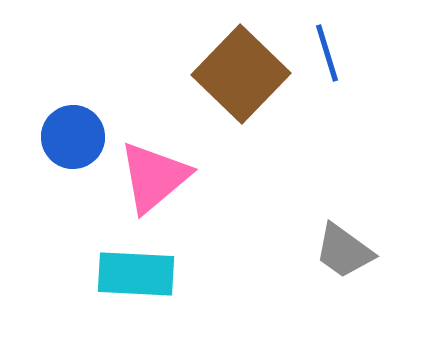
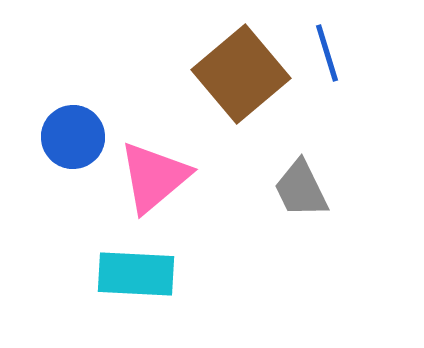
brown square: rotated 6 degrees clockwise
gray trapezoid: moved 43 px left, 62 px up; rotated 28 degrees clockwise
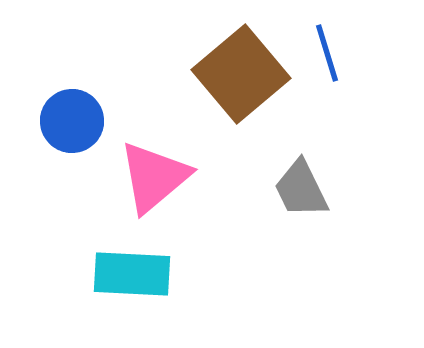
blue circle: moved 1 px left, 16 px up
cyan rectangle: moved 4 px left
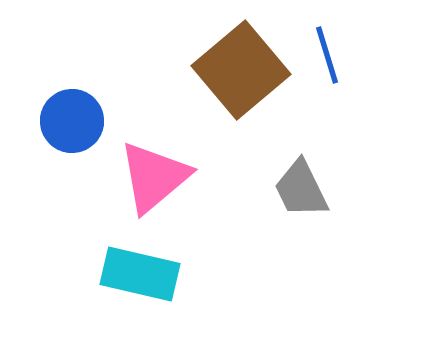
blue line: moved 2 px down
brown square: moved 4 px up
cyan rectangle: moved 8 px right; rotated 10 degrees clockwise
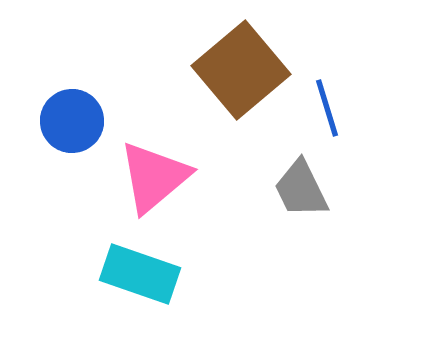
blue line: moved 53 px down
cyan rectangle: rotated 6 degrees clockwise
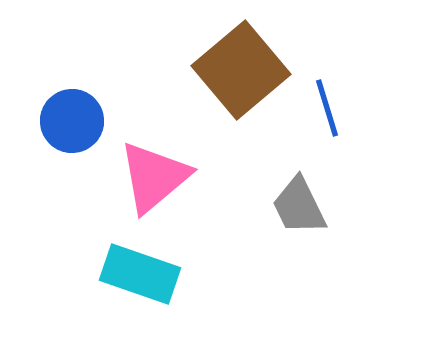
gray trapezoid: moved 2 px left, 17 px down
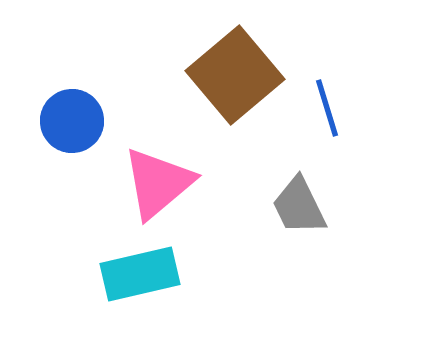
brown square: moved 6 px left, 5 px down
pink triangle: moved 4 px right, 6 px down
cyan rectangle: rotated 32 degrees counterclockwise
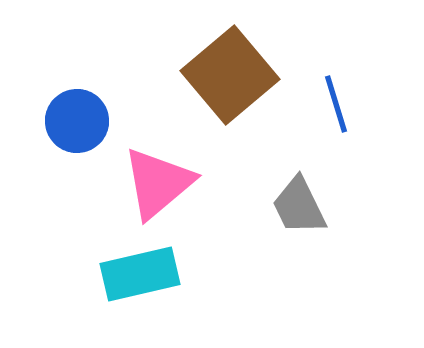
brown square: moved 5 px left
blue line: moved 9 px right, 4 px up
blue circle: moved 5 px right
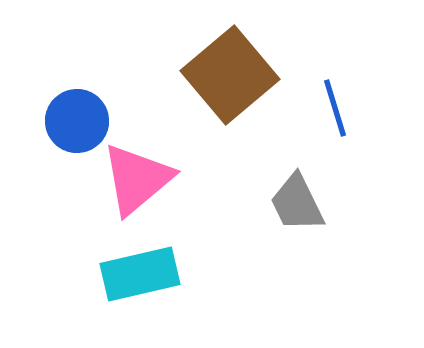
blue line: moved 1 px left, 4 px down
pink triangle: moved 21 px left, 4 px up
gray trapezoid: moved 2 px left, 3 px up
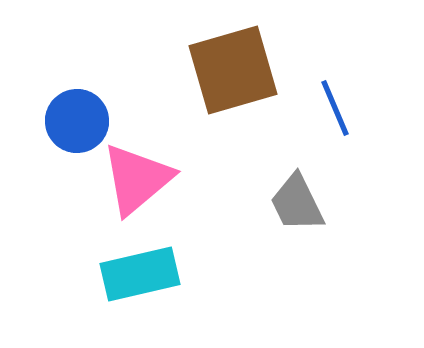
brown square: moved 3 px right, 5 px up; rotated 24 degrees clockwise
blue line: rotated 6 degrees counterclockwise
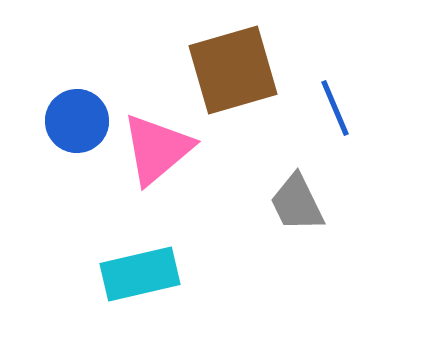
pink triangle: moved 20 px right, 30 px up
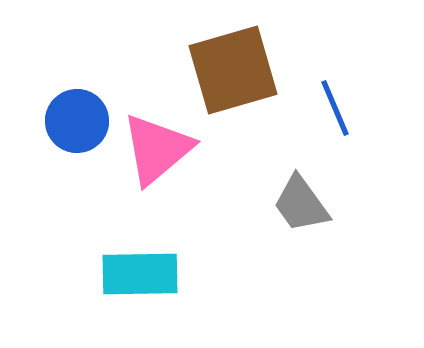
gray trapezoid: moved 4 px right, 1 px down; rotated 10 degrees counterclockwise
cyan rectangle: rotated 12 degrees clockwise
